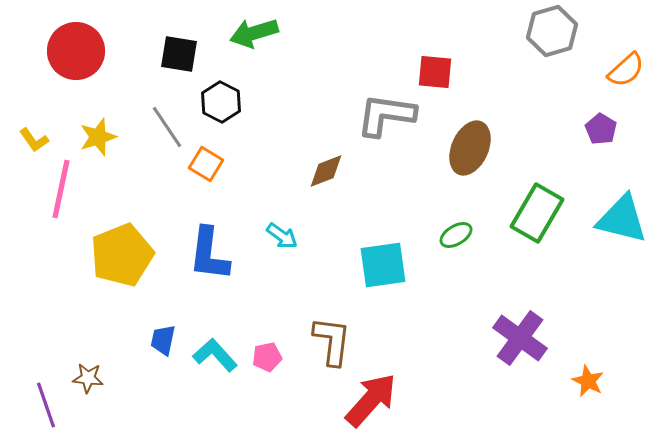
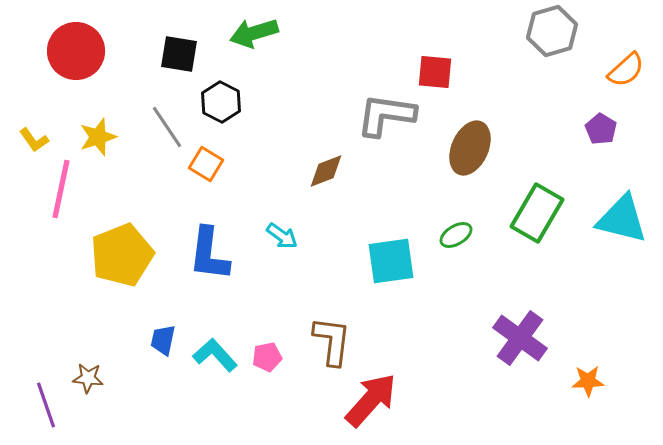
cyan square: moved 8 px right, 4 px up
orange star: rotated 28 degrees counterclockwise
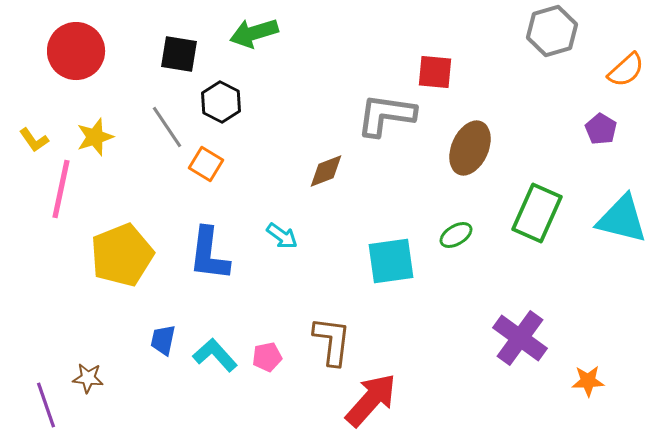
yellow star: moved 3 px left
green rectangle: rotated 6 degrees counterclockwise
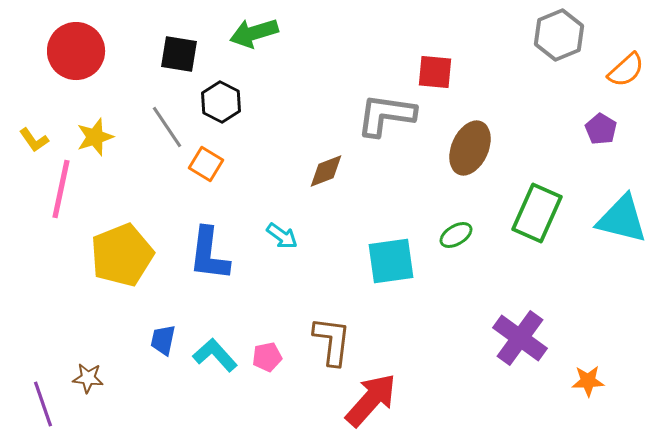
gray hexagon: moved 7 px right, 4 px down; rotated 6 degrees counterclockwise
purple line: moved 3 px left, 1 px up
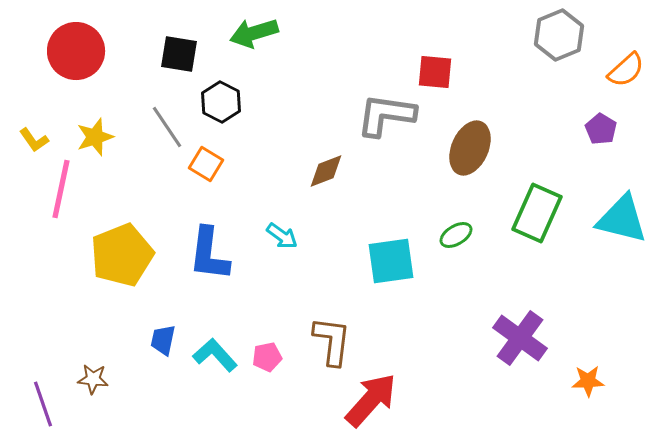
brown star: moved 5 px right, 1 px down
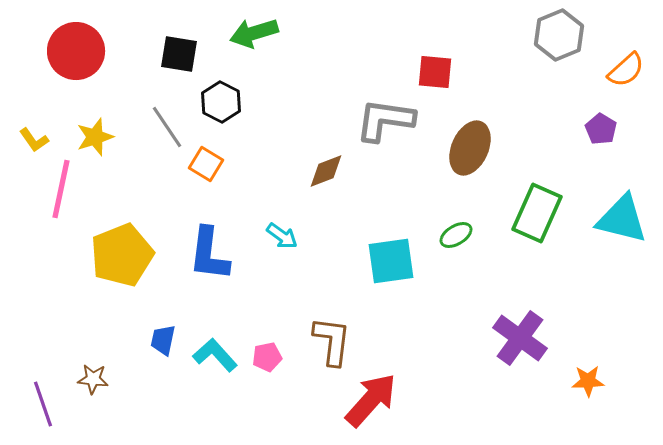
gray L-shape: moved 1 px left, 5 px down
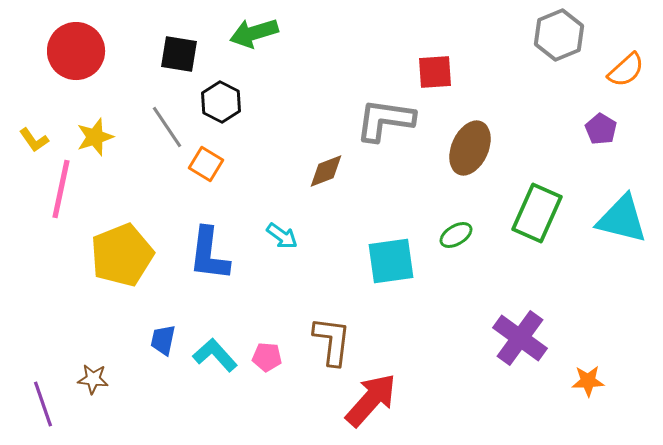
red square: rotated 9 degrees counterclockwise
pink pentagon: rotated 16 degrees clockwise
